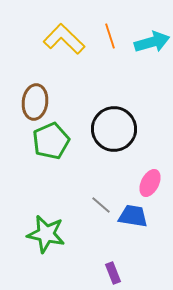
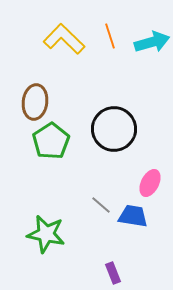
green pentagon: rotated 9 degrees counterclockwise
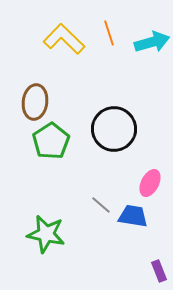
orange line: moved 1 px left, 3 px up
purple rectangle: moved 46 px right, 2 px up
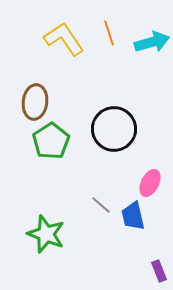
yellow L-shape: rotated 12 degrees clockwise
blue trapezoid: rotated 112 degrees counterclockwise
green star: rotated 9 degrees clockwise
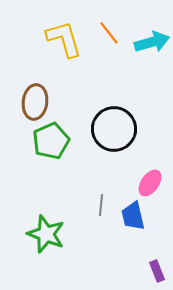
orange line: rotated 20 degrees counterclockwise
yellow L-shape: rotated 18 degrees clockwise
green pentagon: rotated 9 degrees clockwise
pink ellipse: rotated 8 degrees clockwise
gray line: rotated 55 degrees clockwise
purple rectangle: moved 2 px left
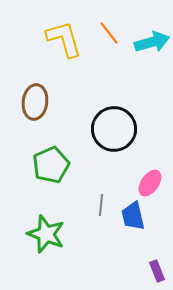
green pentagon: moved 24 px down
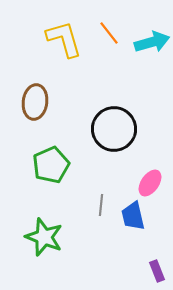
green star: moved 2 px left, 3 px down
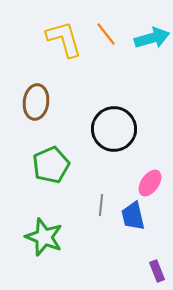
orange line: moved 3 px left, 1 px down
cyan arrow: moved 4 px up
brown ellipse: moved 1 px right
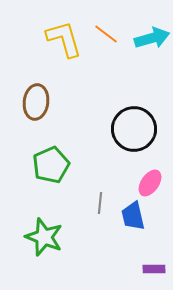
orange line: rotated 15 degrees counterclockwise
black circle: moved 20 px right
gray line: moved 1 px left, 2 px up
purple rectangle: moved 3 px left, 2 px up; rotated 70 degrees counterclockwise
